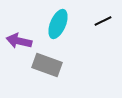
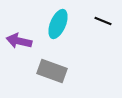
black line: rotated 48 degrees clockwise
gray rectangle: moved 5 px right, 6 px down
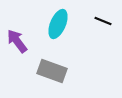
purple arrow: moved 2 px left; rotated 40 degrees clockwise
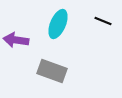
purple arrow: moved 1 px left, 1 px up; rotated 45 degrees counterclockwise
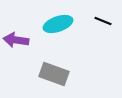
cyan ellipse: rotated 48 degrees clockwise
gray rectangle: moved 2 px right, 3 px down
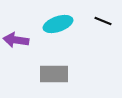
gray rectangle: rotated 20 degrees counterclockwise
